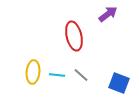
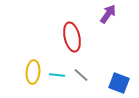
purple arrow: rotated 18 degrees counterclockwise
red ellipse: moved 2 px left, 1 px down
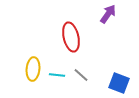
red ellipse: moved 1 px left
yellow ellipse: moved 3 px up
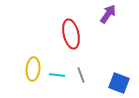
red ellipse: moved 3 px up
gray line: rotated 28 degrees clockwise
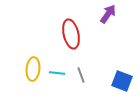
cyan line: moved 2 px up
blue square: moved 3 px right, 2 px up
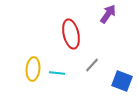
gray line: moved 11 px right, 10 px up; rotated 63 degrees clockwise
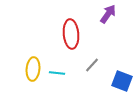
red ellipse: rotated 8 degrees clockwise
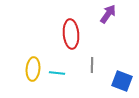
gray line: rotated 42 degrees counterclockwise
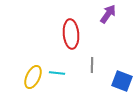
yellow ellipse: moved 8 px down; rotated 20 degrees clockwise
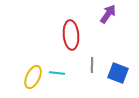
red ellipse: moved 1 px down
blue square: moved 4 px left, 8 px up
